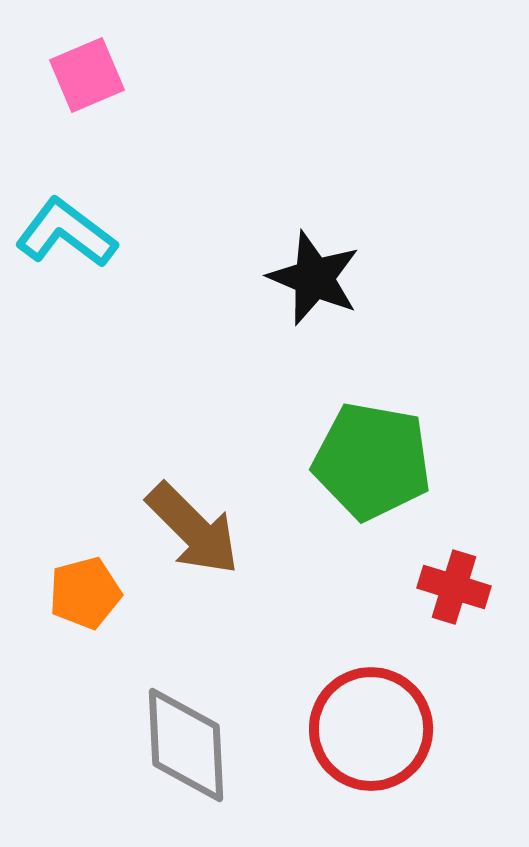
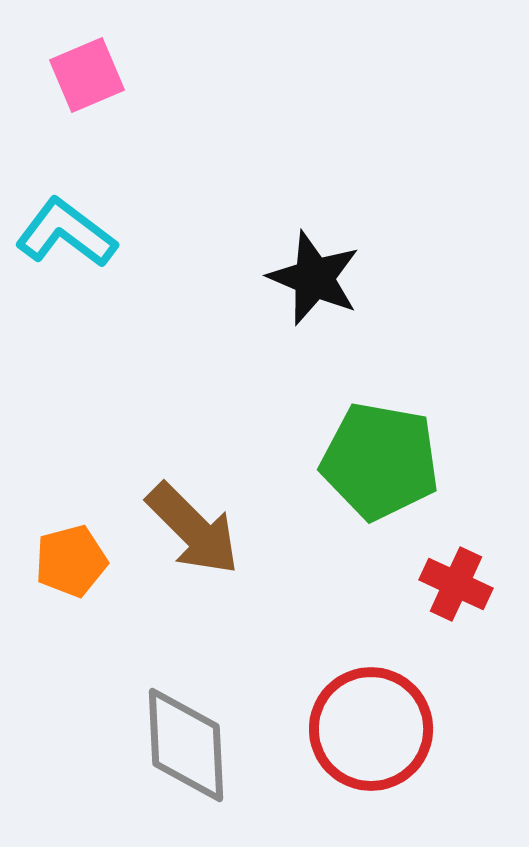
green pentagon: moved 8 px right
red cross: moved 2 px right, 3 px up; rotated 8 degrees clockwise
orange pentagon: moved 14 px left, 32 px up
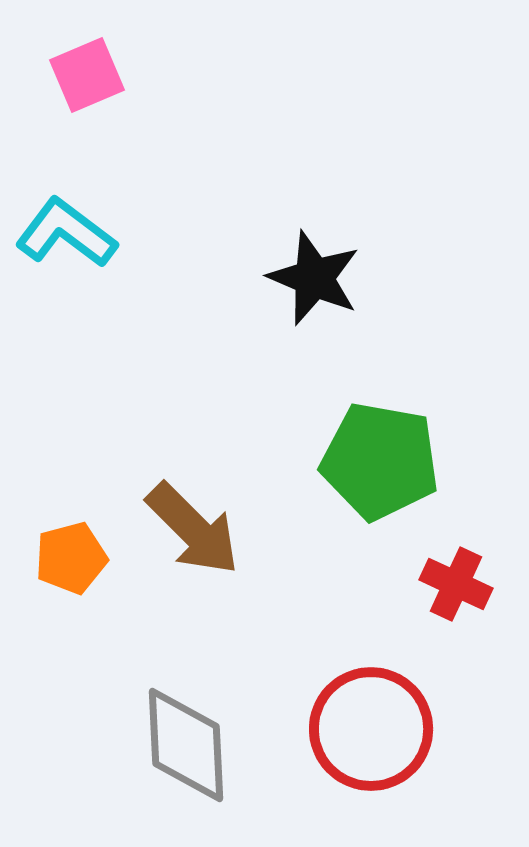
orange pentagon: moved 3 px up
